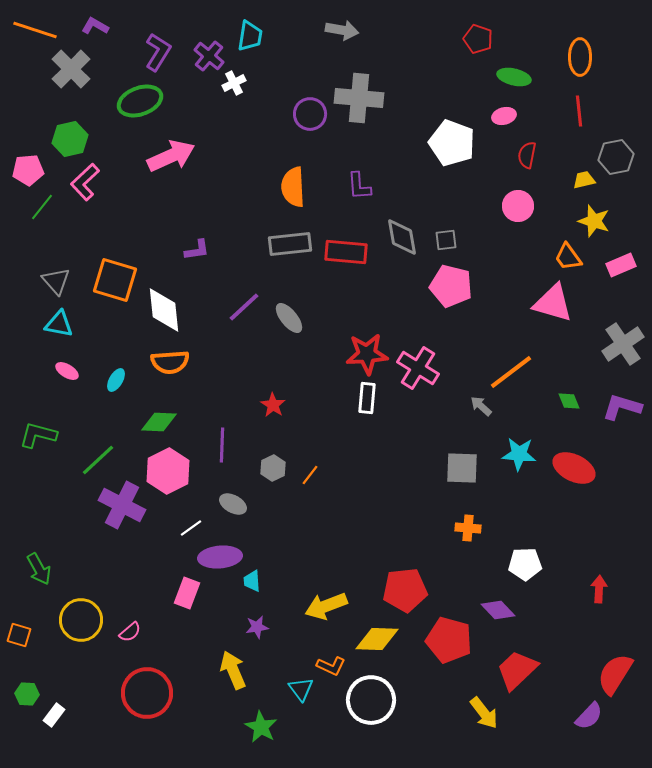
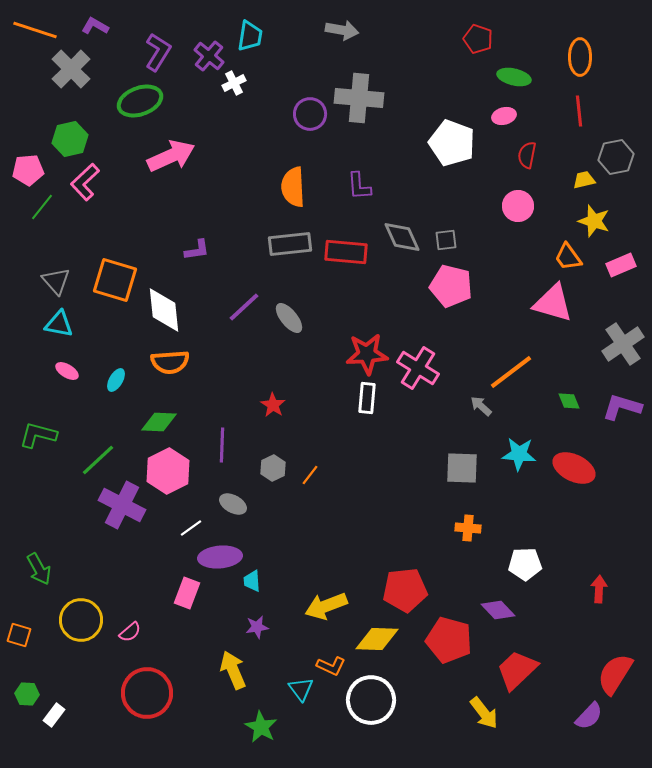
gray diamond at (402, 237): rotated 15 degrees counterclockwise
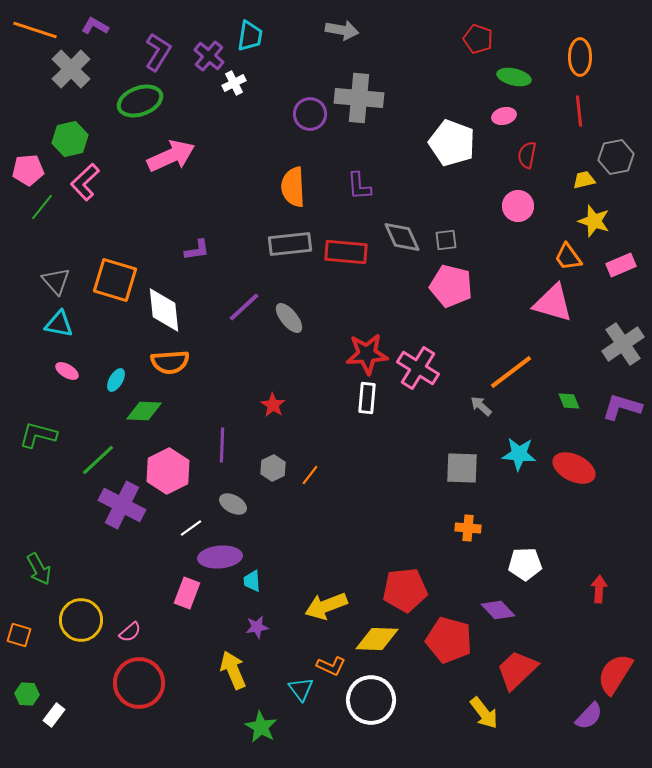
green diamond at (159, 422): moved 15 px left, 11 px up
red circle at (147, 693): moved 8 px left, 10 px up
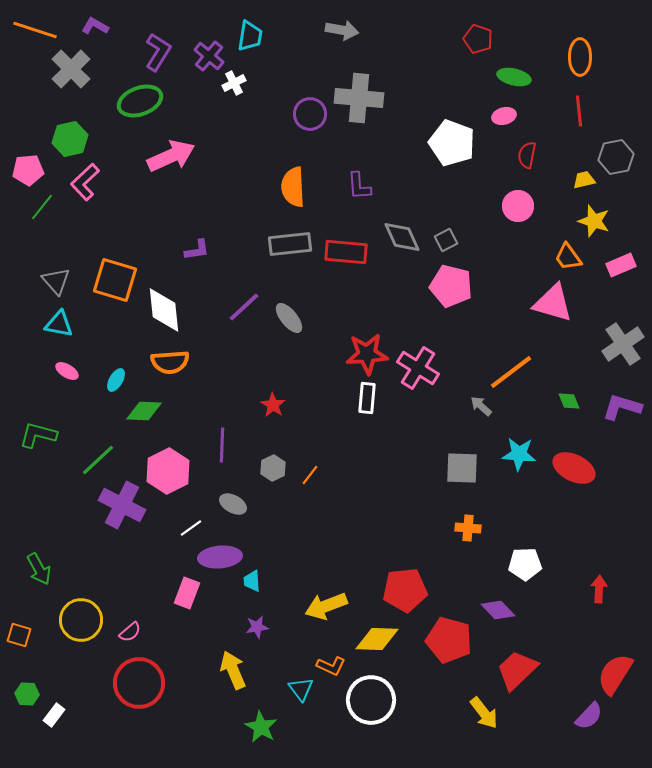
gray square at (446, 240): rotated 20 degrees counterclockwise
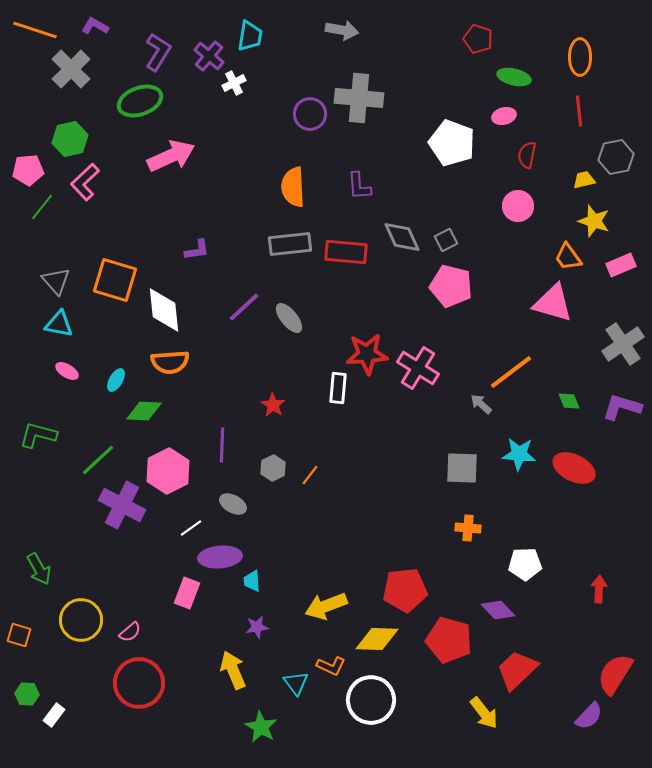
white rectangle at (367, 398): moved 29 px left, 10 px up
gray arrow at (481, 406): moved 2 px up
cyan triangle at (301, 689): moved 5 px left, 6 px up
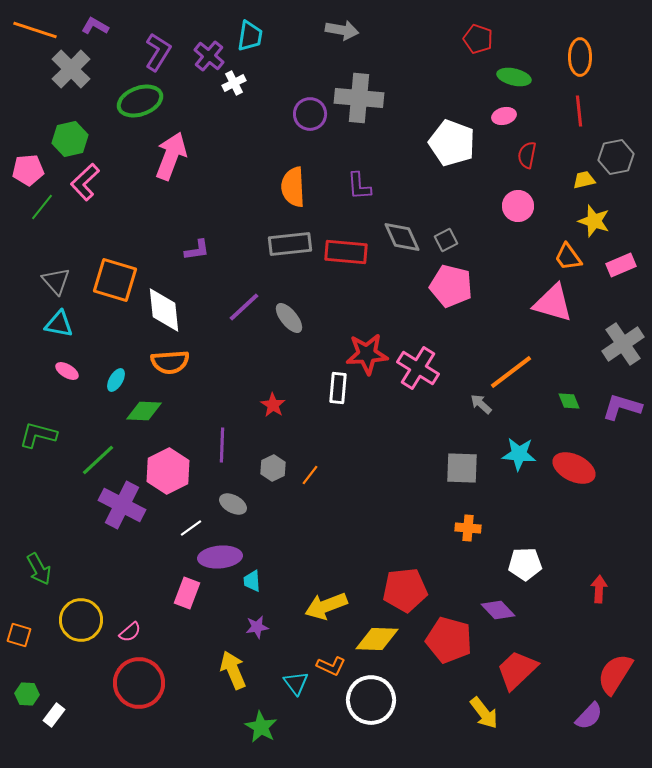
pink arrow at (171, 156): rotated 45 degrees counterclockwise
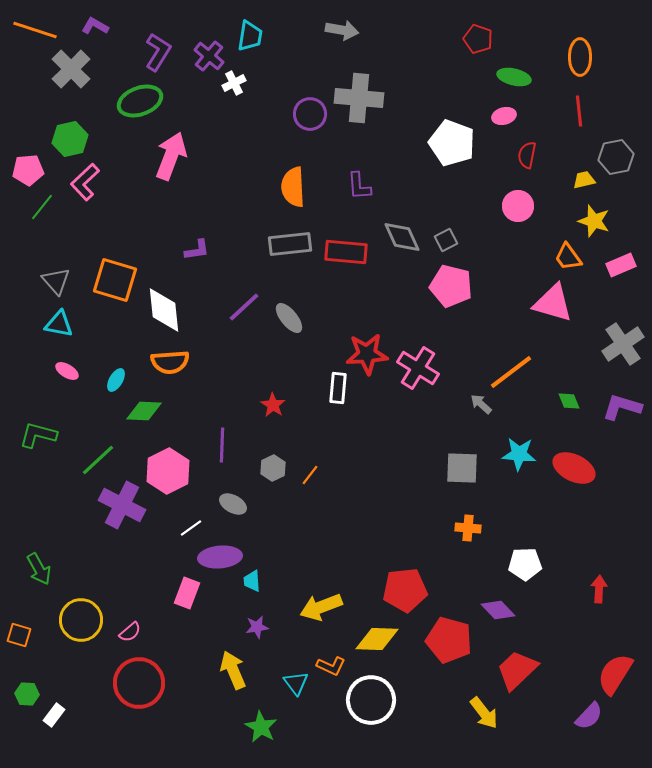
yellow arrow at (326, 606): moved 5 px left, 1 px down
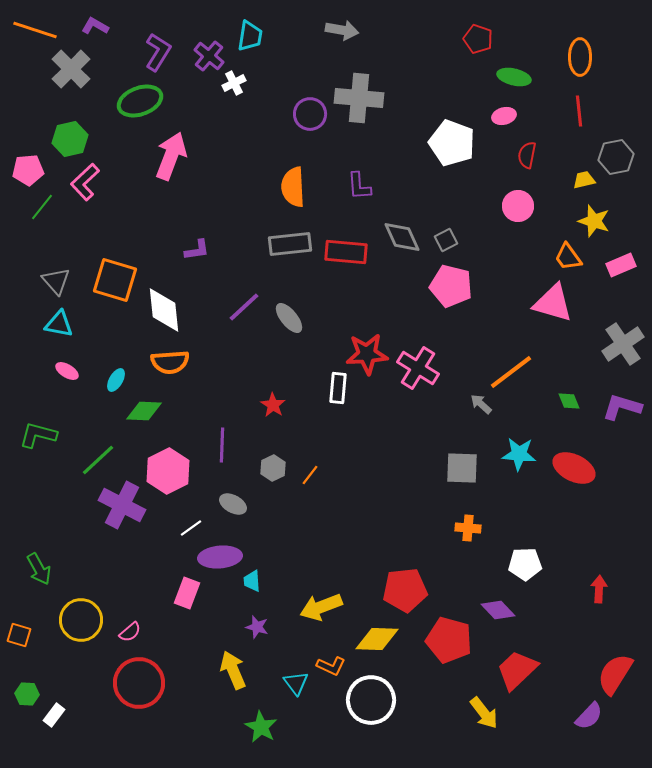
purple star at (257, 627): rotated 25 degrees clockwise
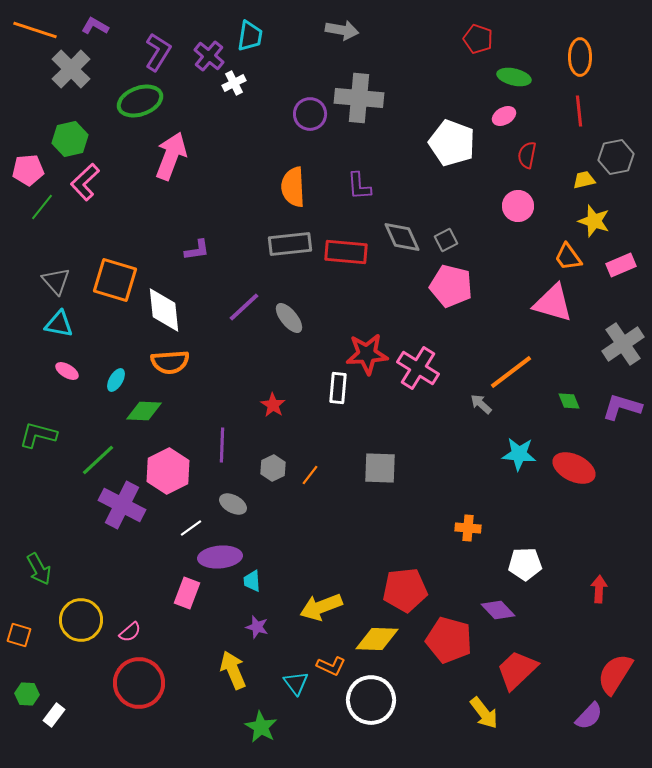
pink ellipse at (504, 116): rotated 15 degrees counterclockwise
gray square at (462, 468): moved 82 px left
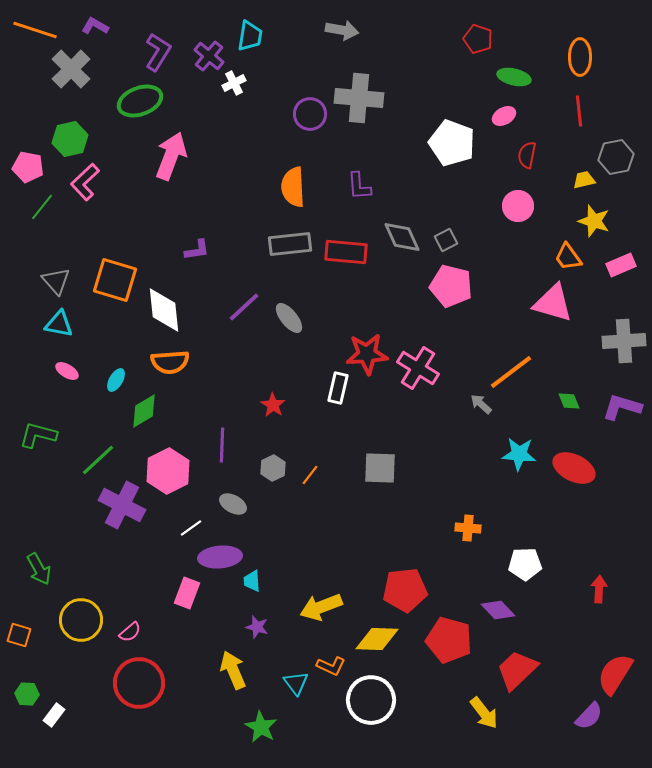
pink pentagon at (28, 170): moved 3 px up; rotated 16 degrees clockwise
gray cross at (623, 344): moved 1 px right, 3 px up; rotated 30 degrees clockwise
white rectangle at (338, 388): rotated 8 degrees clockwise
green diamond at (144, 411): rotated 33 degrees counterclockwise
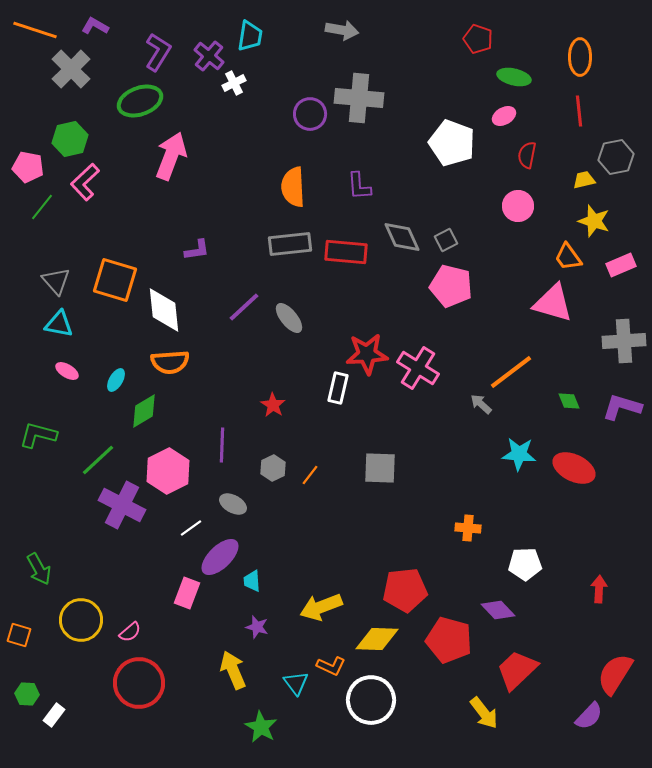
purple ellipse at (220, 557): rotated 39 degrees counterclockwise
